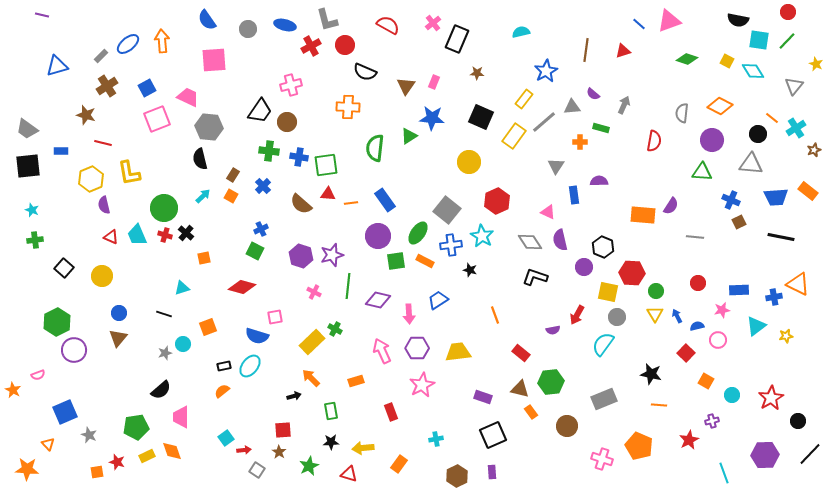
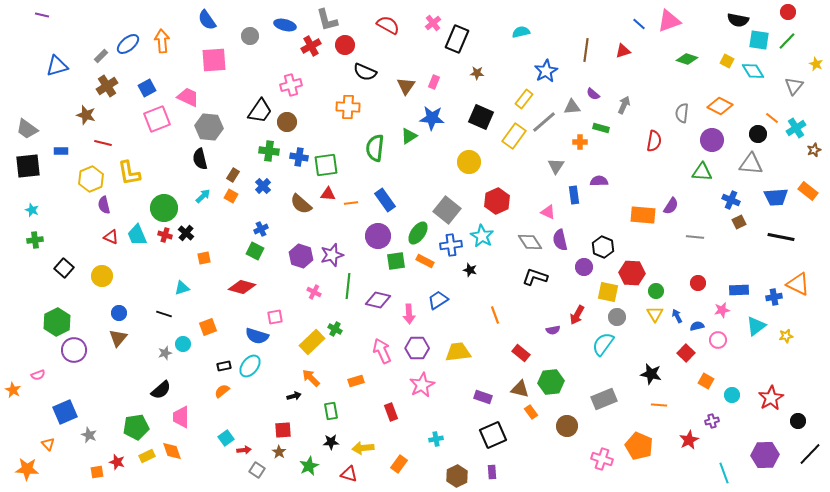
gray circle at (248, 29): moved 2 px right, 7 px down
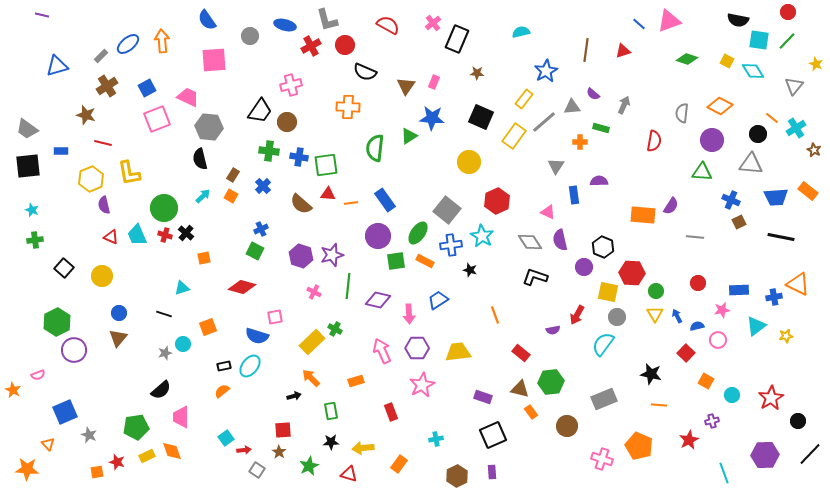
brown star at (814, 150): rotated 24 degrees counterclockwise
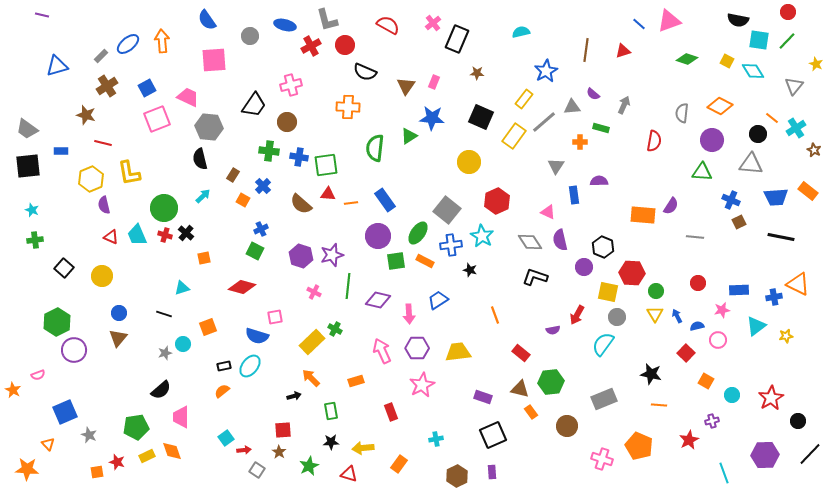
black trapezoid at (260, 111): moved 6 px left, 6 px up
orange square at (231, 196): moved 12 px right, 4 px down
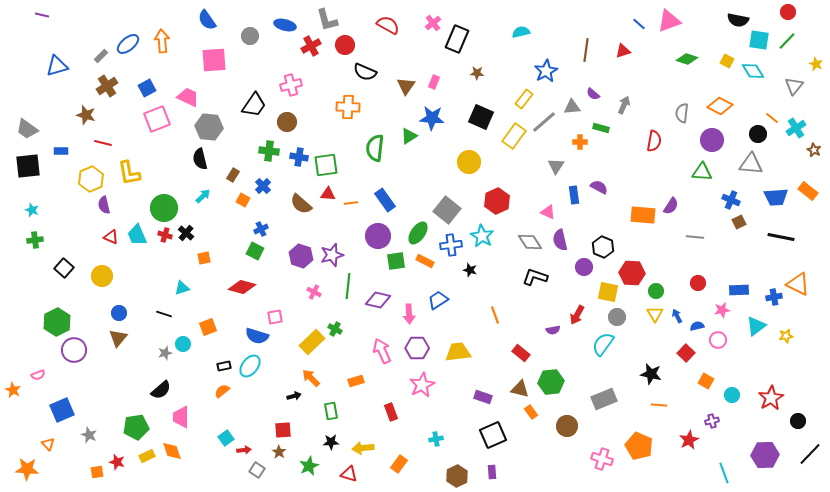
purple semicircle at (599, 181): moved 6 px down; rotated 30 degrees clockwise
blue square at (65, 412): moved 3 px left, 2 px up
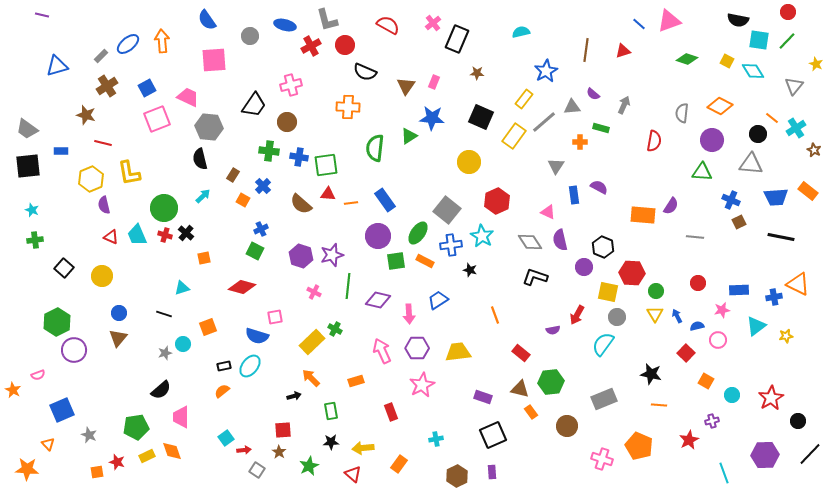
red triangle at (349, 474): moved 4 px right; rotated 24 degrees clockwise
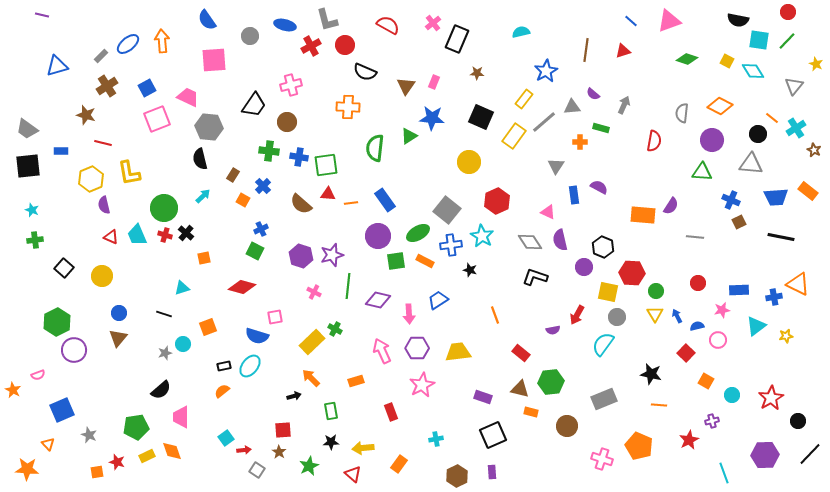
blue line at (639, 24): moved 8 px left, 3 px up
green ellipse at (418, 233): rotated 25 degrees clockwise
orange rectangle at (531, 412): rotated 40 degrees counterclockwise
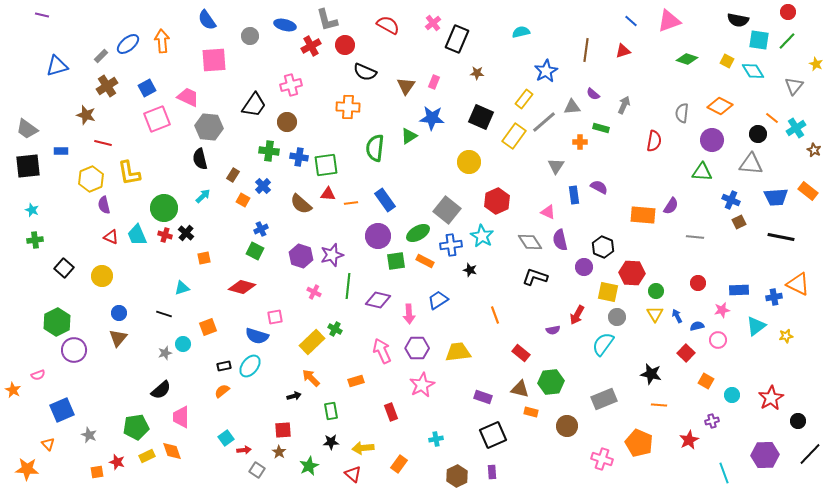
orange pentagon at (639, 446): moved 3 px up
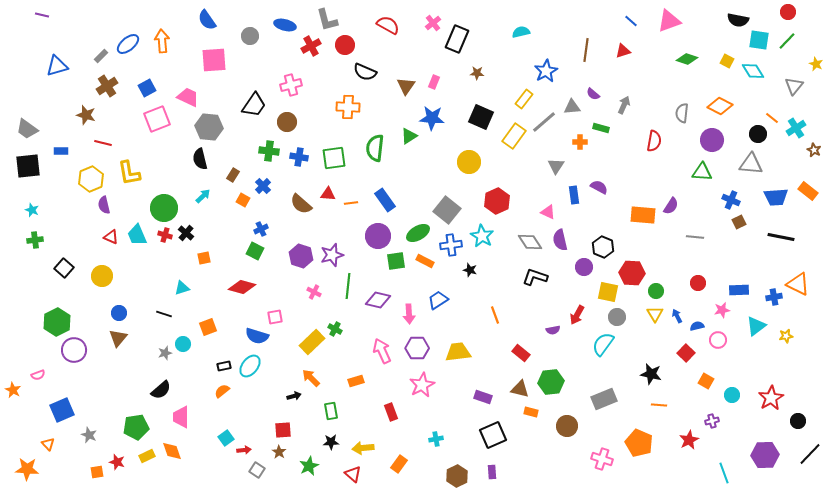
green square at (326, 165): moved 8 px right, 7 px up
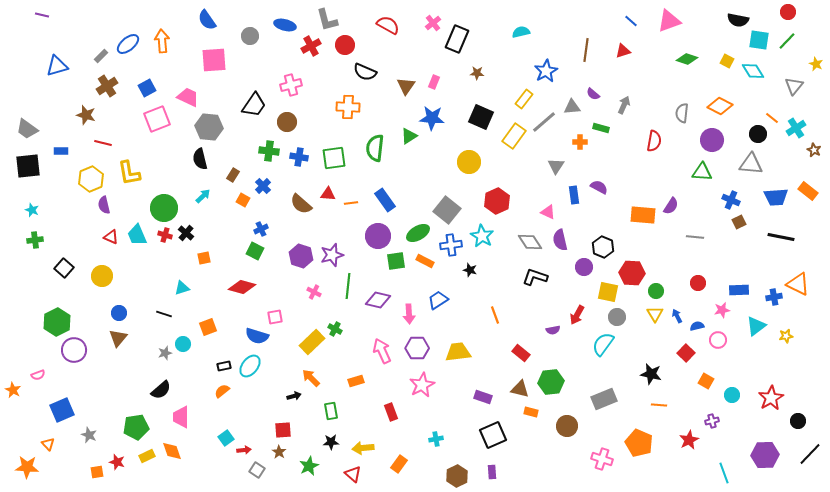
orange star at (27, 469): moved 2 px up
